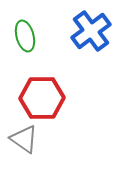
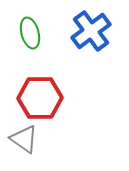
green ellipse: moved 5 px right, 3 px up
red hexagon: moved 2 px left
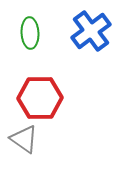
green ellipse: rotated 12 degrees clockwise
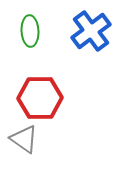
green ellipse: moved 2 px up
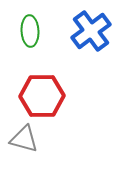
red hexagon: moved 2 px right, 2 px up
gray triangle: rotated 20 degrees counterclockwise
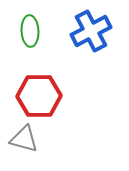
blue cross: rotated 9 degrees clockwise
red hexagon: moved 3 px left
